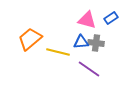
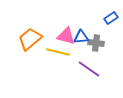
pink triangle: moved 21 px left, 16 px down
blue triangle: moved 5 px up
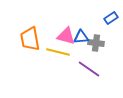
orange trapezoid: rotated 60 degrees counterclockwise
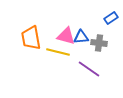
orange trapezoid: moved 1 px right, 1 px up
gray cross: moved 3 px right
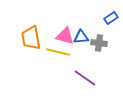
pink triangle: moved 1 px left
purple line: moved 4 px left, 9 px down
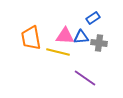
blue rectangle: moved 18 px left
pink triangle: rotated 12 degrees counterclockwise
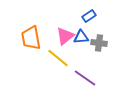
blue rectangle: moved 4 px left, 2 px up
pink triangle: rotated 42 degrees counterclockwise
yellow line: moved 6 px down; rotated 25 degrees clockwise
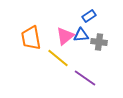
blue triangle: moved 2 px up
gray cross: moved 1 px up
